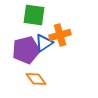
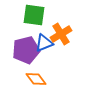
orange cross: moved 1 px right, 1 px up; rotated 15 degrees counterclockwise
blue triangle: rotated 12 degrees clockwise
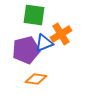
orange diamond: rotated 45 degrees counterclockwise
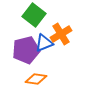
green square: rotated 30 degrees clockwise
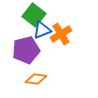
blue triangle: moved 2 px left, 13 px up
